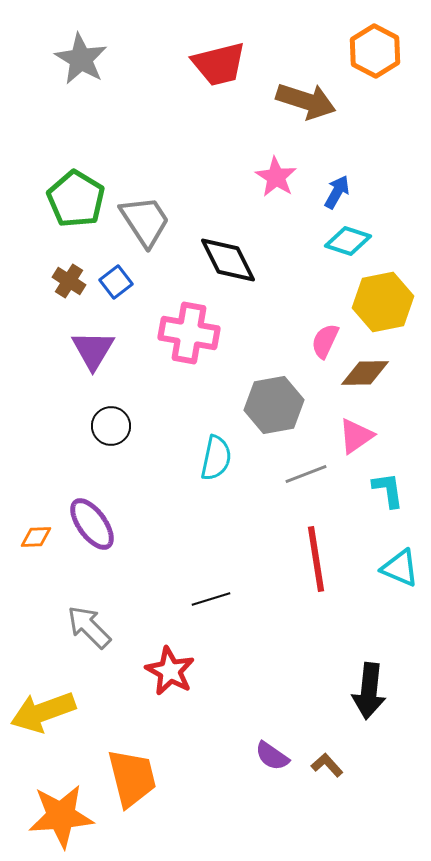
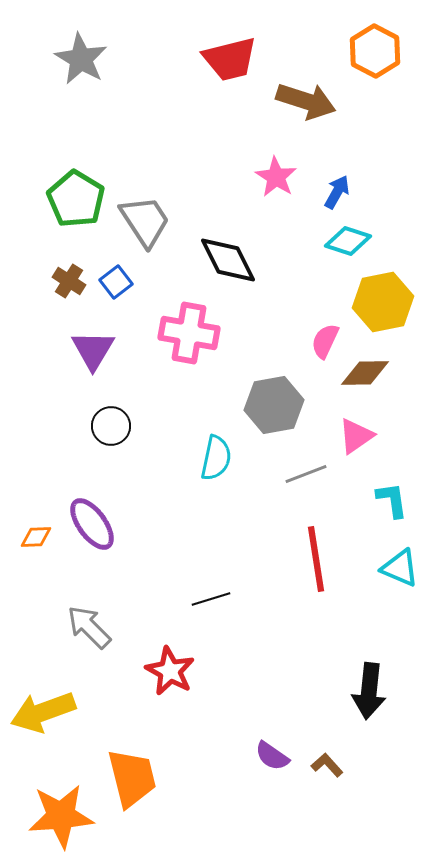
red trapezoid: moved 11 px right, 5 px up
cyan L-shape: moved 4 px right, 10 px down
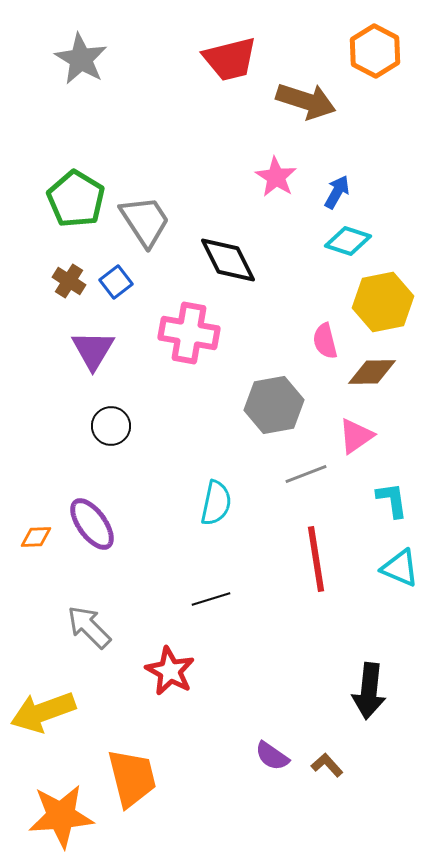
pink semicircle: rotated 39 degrees counterclockwise
brown diamond: moved 7 px right, 1 px up
cyan semicircle: moved 45 px down
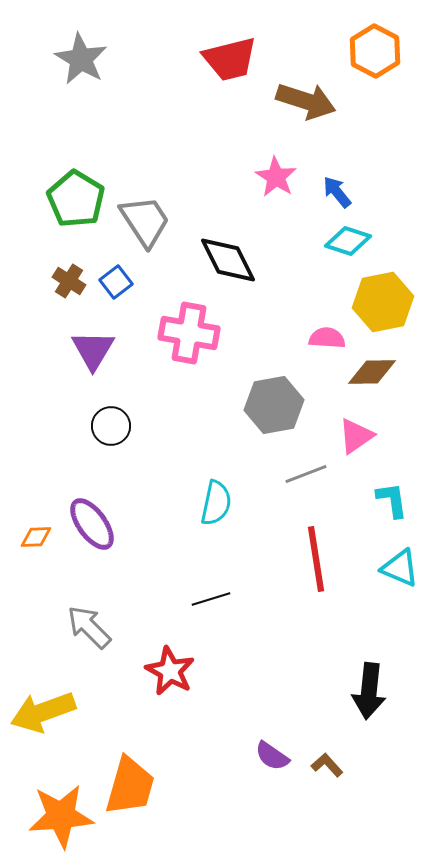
blue arrow: rotated 68 degrees counterclockwise
pink semicircle: moved 2 px right, 3 px up; rotated 108 degrees clockwise
orange trapezoid: moved 2 px left, 8 px down; rotated 30 degrees clockwise
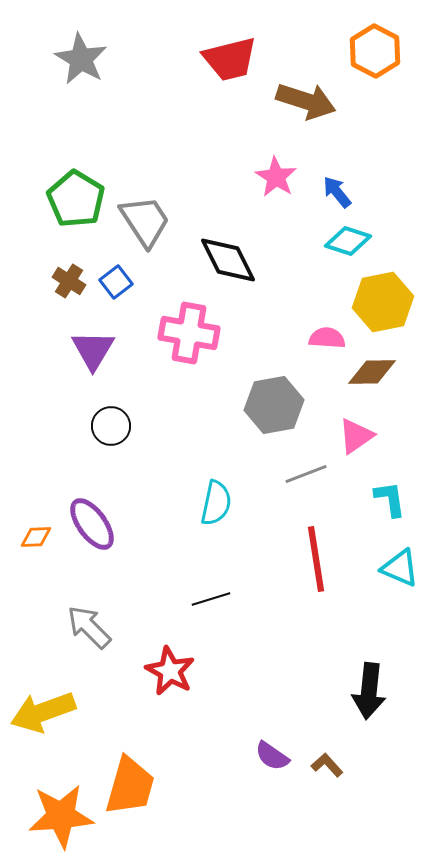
cyan L-shape: moved 2 px left, 1 px up
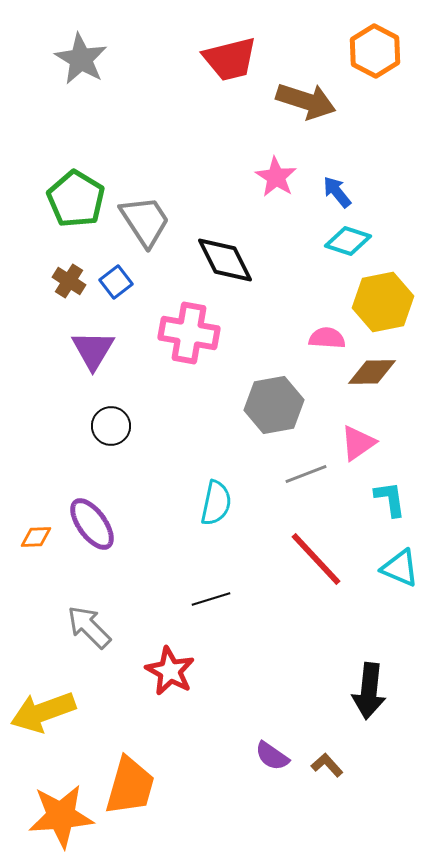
black diamond: moved 3 px left
pink triangle: moved 2 px right, 7 px down
red line: rotated 34 degrees counterclockwise
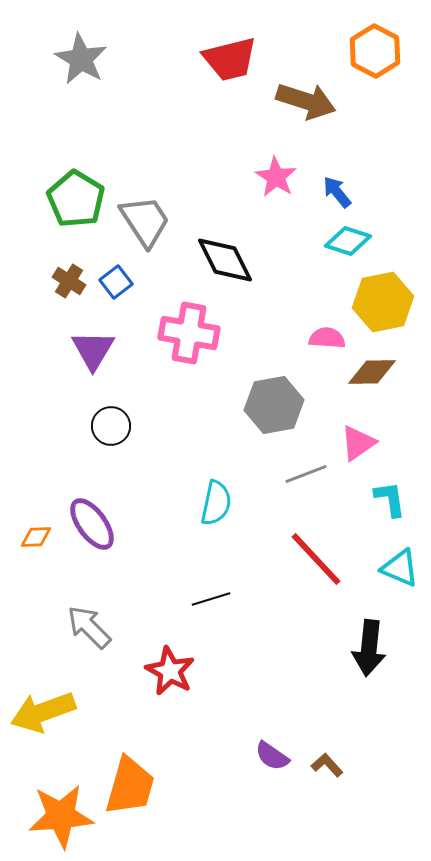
black arrow: moved 43 px up
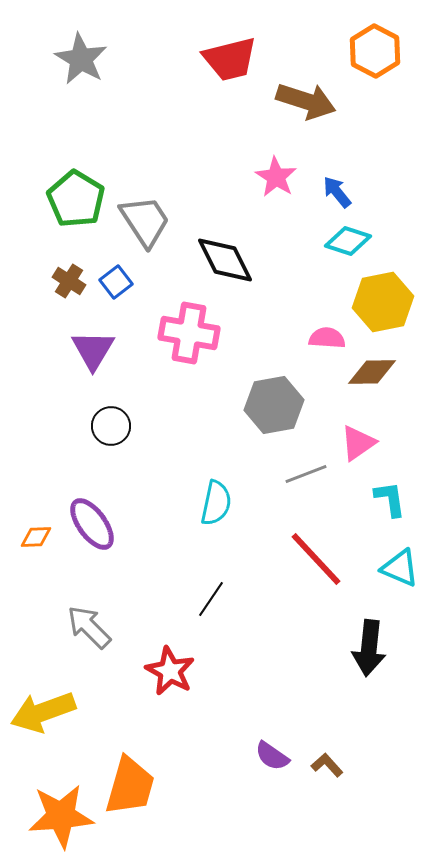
black line: rotated 39 degrees counterclockwise
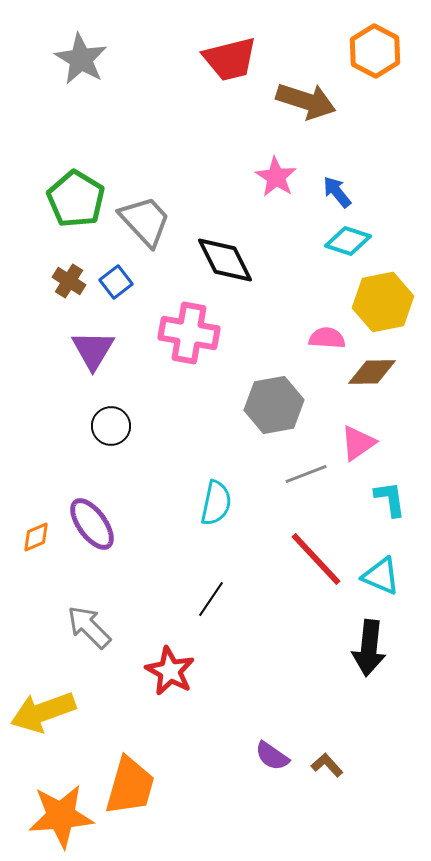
gray trapezoid: rotated 10 degrees counterclockwise
orange diamond: rotated 20 degrees counterclockwise
cyan triangle: moved 19 px left, 8 px down
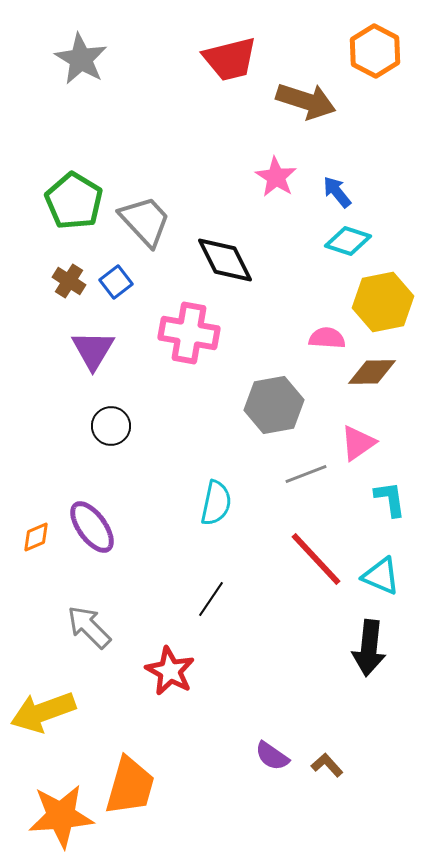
green pentagon: moved 2 px left, 2 px down
purple ellipse: moved 3 px down
